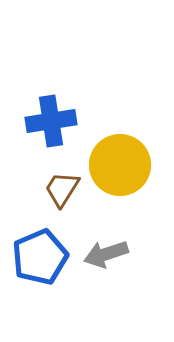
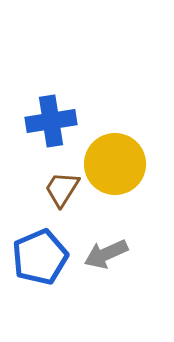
yellow circle: moved 5 px left, 1 px up
gray arrow: rotated 6 degrees counterclockwise
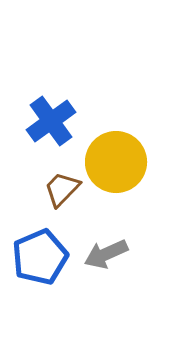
blue cross: rotated 27 degrees counterclockwise
yellow circle: moved 1 px right, 2 px up
brown trapezoid: rotated 12 degrees clockwise
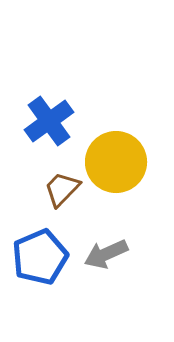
blue cross: moved 2 px left
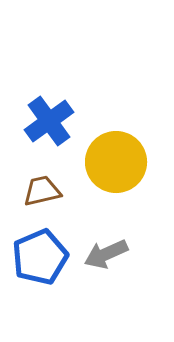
brown trapezoid: moved 20 px left, 2 px down; rotated 33 degrees clockwise
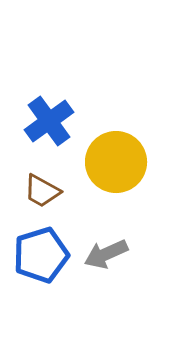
brown trapezoid: rotated 138 degrees counterclockwise
blue pentagon: moved 1 px right, 2 px up; rotated 6 degrees clockwise
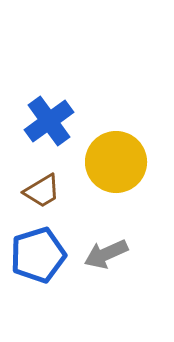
brown trapezoid: rotated 60 degrees counterclockwise
blue pentagon: moved 3 px left
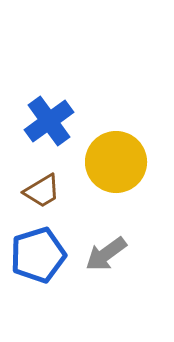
gray arrow: rotated 12 degrees counterclockwise
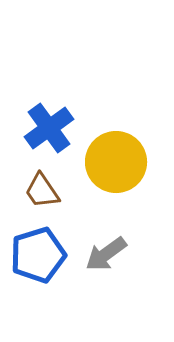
blue cross: moved 7 px down
brown trapezoid: rotated 87 degrees clockwise
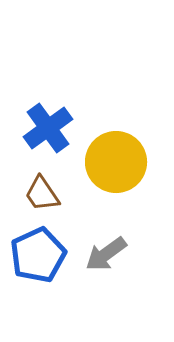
blue cross: moved 1 px left
brown trapezoid: moved 3 px down
blue pentagon: rotated 8 degrees counterclockwise
